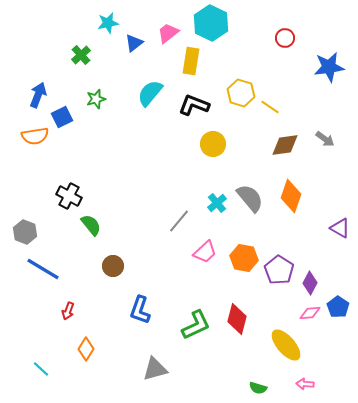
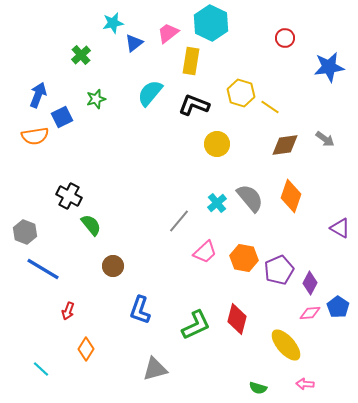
cyan star at (108, 23): moved 5 px right
yellow circle at (213, 144): moved 4 px right
purple pentagon at (279, 270): rotated 16 degrees clockwise
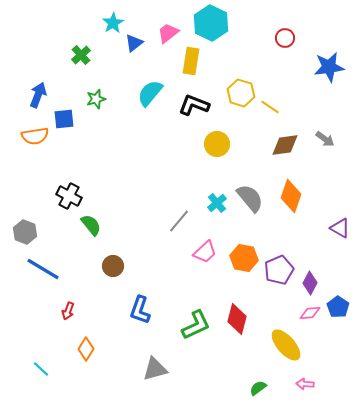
cyan star at (113, 23): rotated 20 degrees counterclockwise
blue square at (62, 117): moved 2 px right, 2 px down; rotated 20 degrees clockwise
green semicircle at (258, 388): rotated 126 degrees clockwise
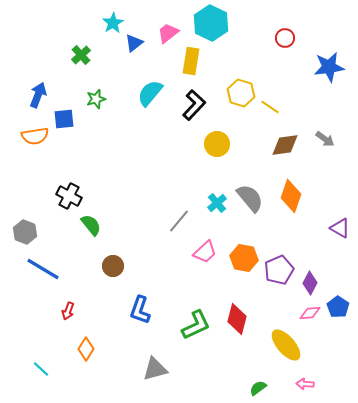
black L-shape at (194, 105): rotated 112 degrees clockwise
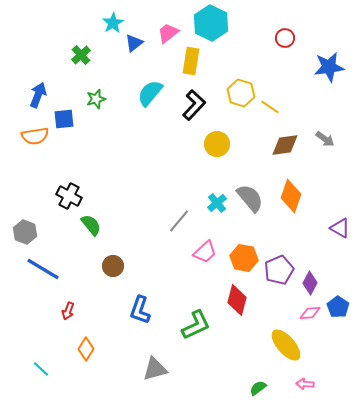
red diamond at (237, 319): moved 19 px up
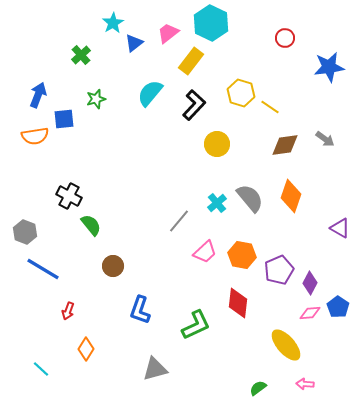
yellow rectangle at (191, 61): rotated 28 degrees clockwise
orange hexagon at (244, 258): moved 2 px left, 3 px up
red diamond at (237, 300): moved 1 px right, 3 px down; rotated 8 degrees counterclockwise
